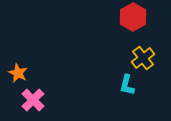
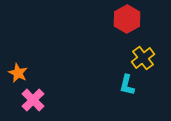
red hexagon: moved 6 px left, 2 px down
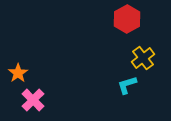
orange star: rotated 12 degrees clockwise
cyan L-shape: rotated 60 degrees clockwise
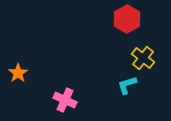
yellow cross: rotated 15 degrees counterclockwise
pink cross: moved 32 px right; rotated 20 degrees counterclockwise
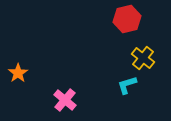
red hexagon: rotated 16 degrees clockwise
pink cross: rotated 15 degrees clockwise
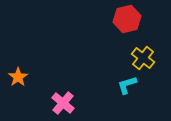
orange star: moved 4 px down
pink cross: moved 2 px left, 3 px down
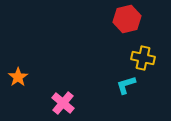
yellow cross: rotated 25 degrees counterclockwise
cyan L-shape: moved 1 px left
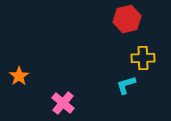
yellow cross: rotated 15 degrees counterclockwise
orange star: moved 1 px right, 1 px up
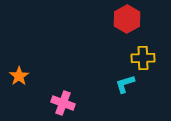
red hexagon: rotated 16 degrees counterclockwise
cyan L-shape: moved 1 px left, 1 px up
pink cross: rotated 20 degrees counterclockwise
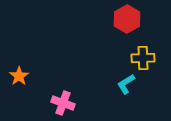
cyan L-shape: moved 1 px right; rotated 15 degrees counterclockwise
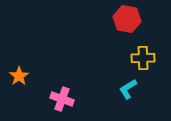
red hexagon: rotated 20 degrees counterclockwise
cyan L-shape: moved 2 px right, 5 px down
pink cross: moved 1 px left, 4 px up
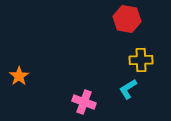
yellow cross: moved 2 px left, 2 px down
pink cross: moved 22 px right, 3 px down
